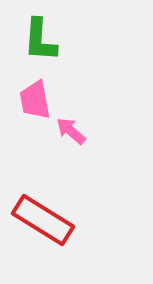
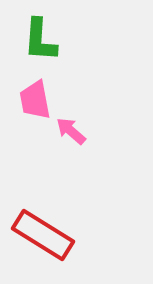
red rectangle: moved 15 px down
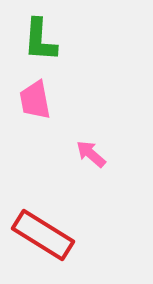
pink arrow: moved 20 px right, 23 px down
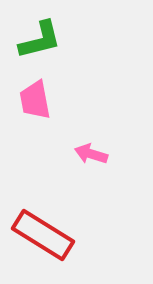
green L-shape: rotated 108 degrees counterclockwise
pink arrow: rotated 24 degrees counterclockwise
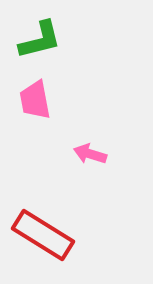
pink arrow: moved 1 px left
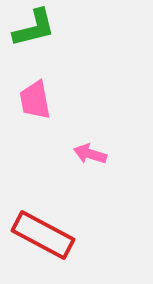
green L-shape: moved 6 px left, 12 px up
red rectangle: rotated 4 degrees counterclockwise
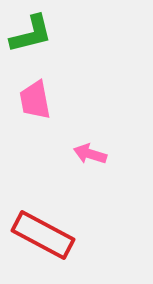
green L-shape: moved 3 px left, 6 px down
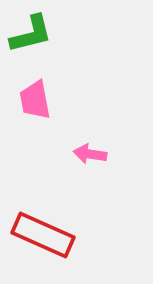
pink arrow: rotated 8 degrees counterclockwise
red rectangle: rotated 4 degrees counterclockwise
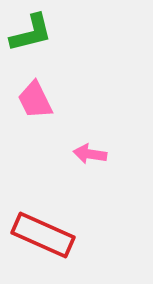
green L-shape: moved 1 px up
pink trapezoid: rotated 15 degrees counterclockwise
